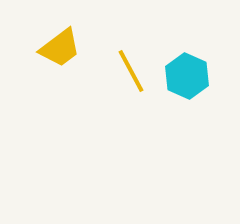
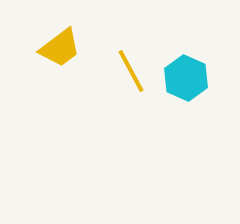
cyan hexagon: moved 1 px left, 2 px down
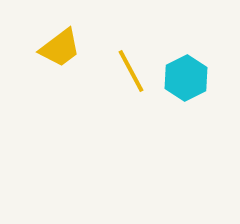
cyan hexagon: rotated 9 degrees clockwise
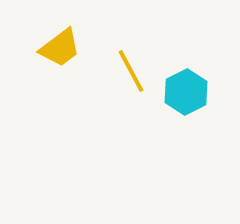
cyan hexagon: moved 14 px down
